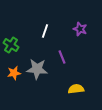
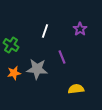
purple star: rotated 16 degrees clockwise
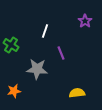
purple star: moved 5 px right, 8 px up
purple line: moved 1 px left, 4 px up
orange star: moved 18 px down
yellow semicircle: moved 1 px right, 4 px down
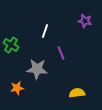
purple star: rotated 24 degrees counterclockwise
orange star: moved 3 px right, 3 px up
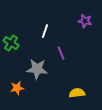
green cross: moved 2 px up
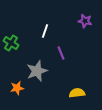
gray star: moved 2 px down; rotated 25 degrees counterclockwise
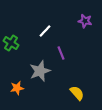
white line: rotated 24 degrees clockwise
gray star: moved 3 px right
yellow semicircle: rotated 56 degrees clockwise
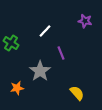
gray star: rotated 15 degrees counterclockwise
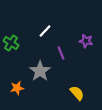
purple star: moved 1 px right, 20 px down
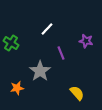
white line: moved 2 px right, 2 px up
